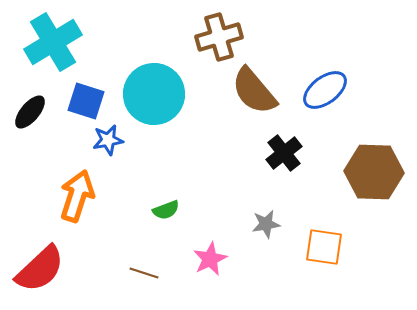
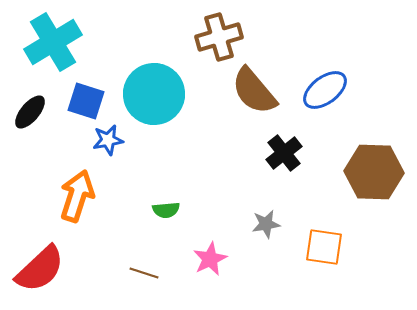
green semicircle: rotated 16 degrees clockwise
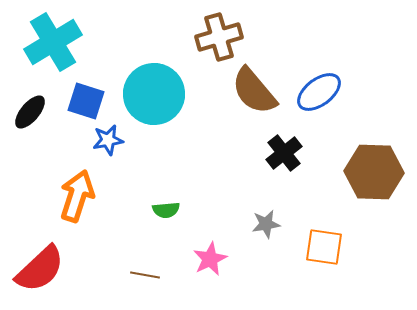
blue ellipse: moved 6 px left, 2 px down
brown line: moved 1 px right, 2 px down; rotated 8 degrees counterclockwise
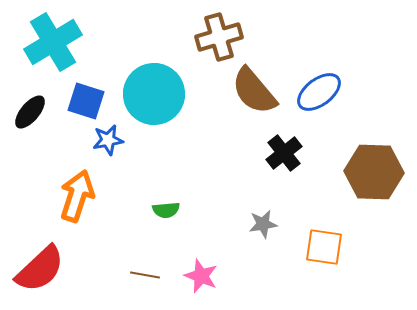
gray star: moved 3 px left
pink star: moved 9 px left, 17 px down; rotated 24 degrees counterclockwise
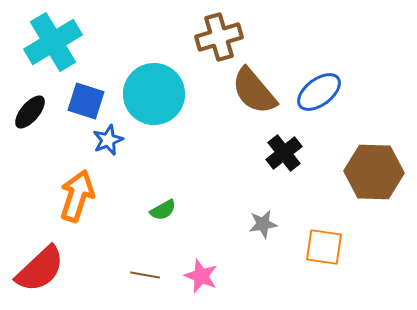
blue star: rotated 12 degrees counterclockwise
green semicircle: moved 3 px left; rotated 24 degrees counterclockwise
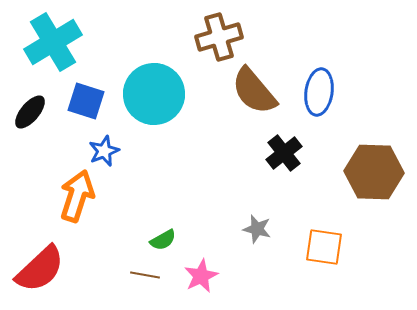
blue ellipse: rotated 45 degrees counterclockwise
blue star: moved 4 px left, 11 px down
green semicircle: moved 30 px down
gray star: moved 6 px left, 5 px down; rotated 24 degrees clockwise
pink star: rotated 24 degrees clockwise
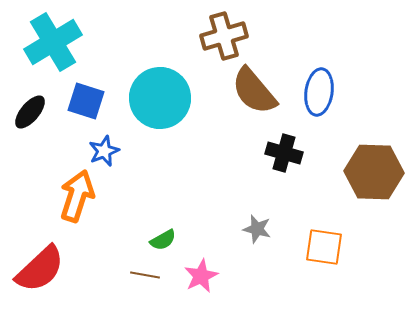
brown cross: moved 5 px right, 1 px up
cyan circle: moved 6 px right, 4 px down
black cross: rotated 36 degrees counterclockwise
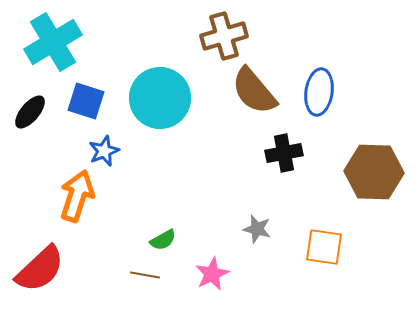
black cross: rotated 27 degrees counterclockwise
pink star: moved 11 px right, 2 px up
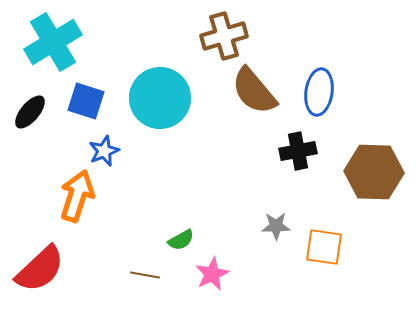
black cross: moved 14 px right, 2 px up
gray star: moved 19 px right, 3 px up; rotated 16 degrees counterclockwise
green semicircle: moved 18 px right
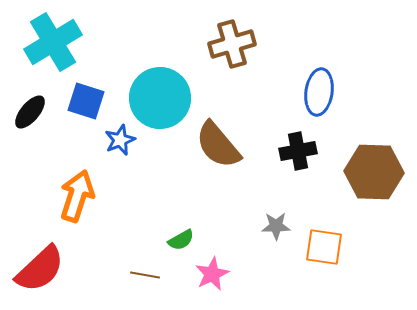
brown cross: moved 8 px right, 8 px down
brown semicircle: moved 36 px left, 54 px down
blue star: moved 16 px right, 11 px up
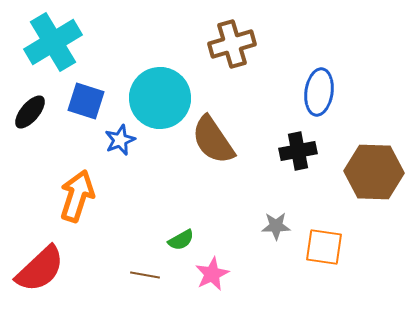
brown semicircle: moved 5 px left, 5 px up; rotated 6 degrees clockwise
